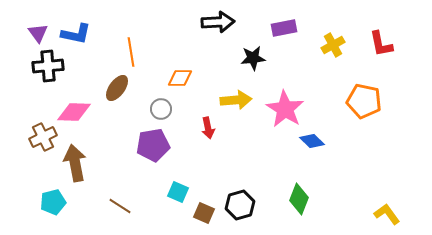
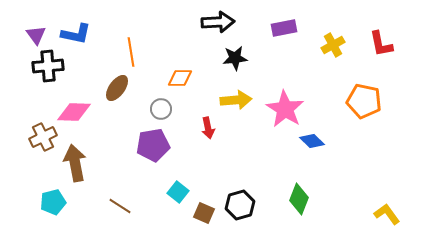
purple triangle: moved 2 px left, 2 px down
black star: moved 18 px left
cyan square: rotated 15 degrees clockwise
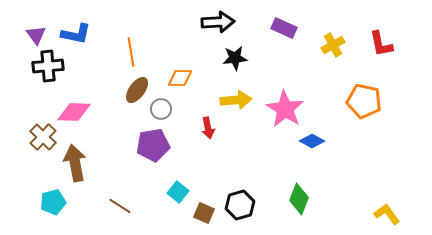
purple rectangle: rotated 35 degrees clockwise
brown ellipse: moved 20 px right, 2 px down
brown cross: rotated 20 degrees counterclockwise
blue diamond: rotated 15 degrees counterclockwise
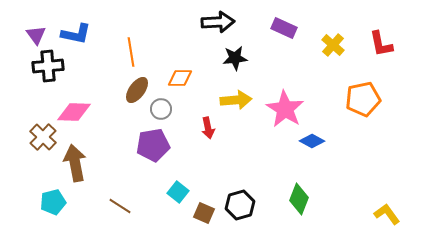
yellow cross: rotated 20 degrees counterclockwise
orange pentagon: moved 1 px left, 2 px up; rotated 24 degrees counterclockwise
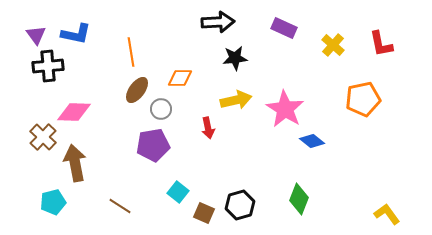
yellow arrow: rotated 8 degrees counterclockwise
blue diamond: rotated 10 degrees clockwise
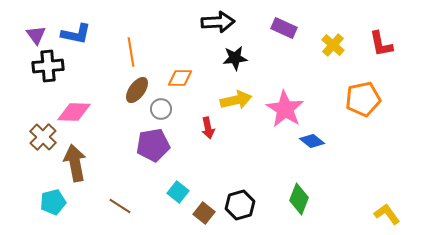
brown square: rotated 15 degrees clockwise
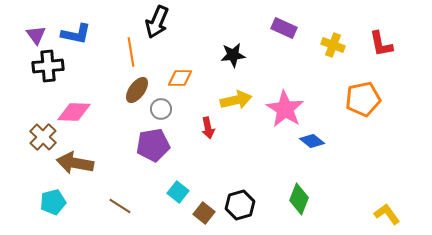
black arrow: moved 61 px left; rotated 116 degrees clockwise
yellow cross: rotated 20 degrees counterclockwise
black star: moved 2 px left, 3 px up
brown arrow: rotated 69 degrees counterclockwise
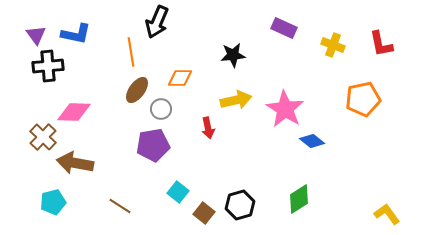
green diamond: rotated 36 degrees clockwise
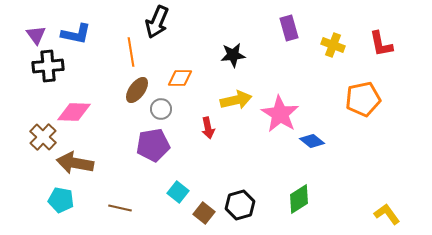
purple rectangle: moved 5 px right; rotated 50 degrees clockwise
pink star: moved 5 px left, 5 px down
cyan pentagon: moved 8 px right, 2 px up; rotated 25 degrees clockwise
brown line: moved 2 px down; rotated 20 degrees counterclockwise
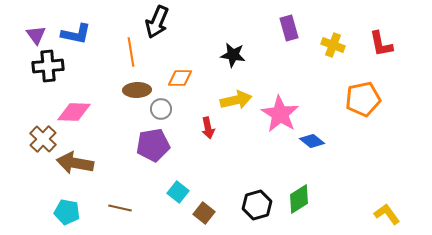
black star: rotated 15 degrees clockwise
brown ellipse: rotated 52 degrees clockwise
brown cross: moved 2 px down
cyan pentagon: moved 6 px right, 12 px down
black hexagon: moved 17 px right
